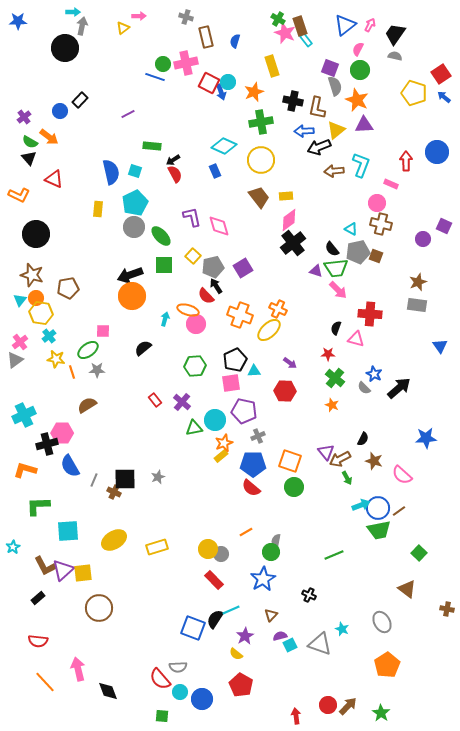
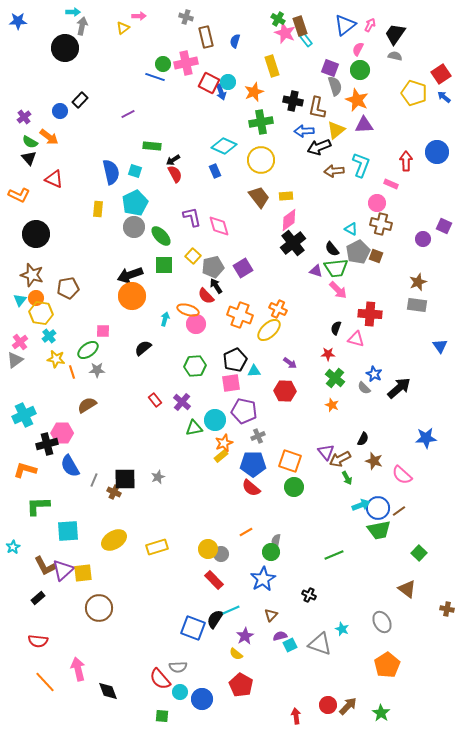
gray pentagon at (358, 252): rotated 15 degrees counterclockwise
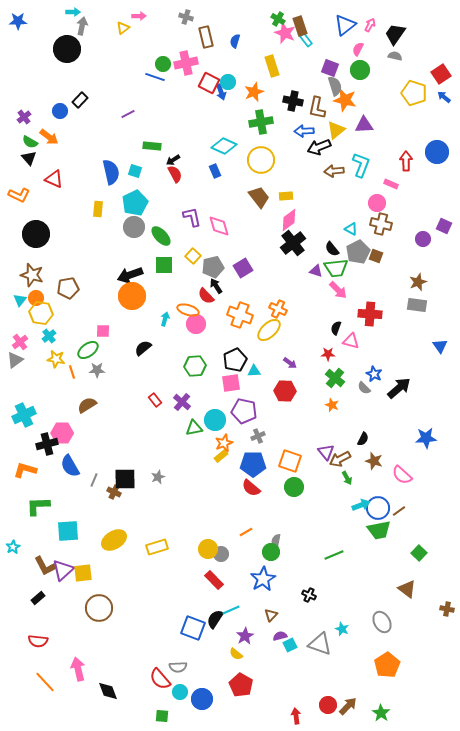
black circle at (65, 48): moved 2 px right, 1 px down
orange star at (357, 100): moved 12 px left; rotated 10 degrees counterclockwise
pink triangle at (356, 339): moved 5 px left, 2 px down
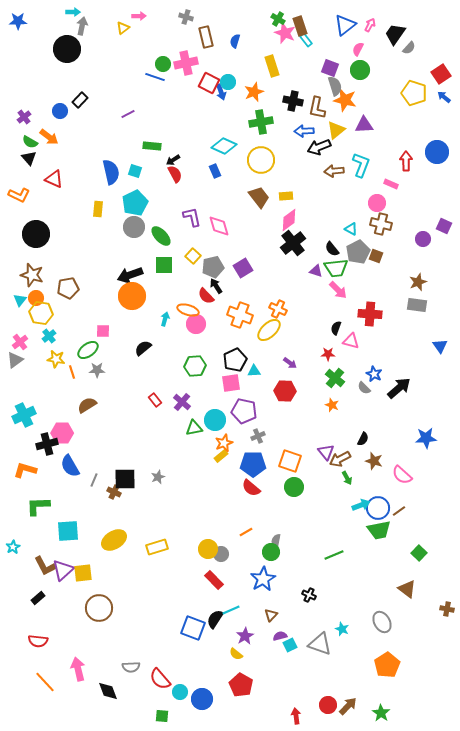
gray semicircle at (395, 56): moved 14 px right, 8 px up; rotated 120 degrees clockwise
gray semicircle at (178, 667): moved 47 px left
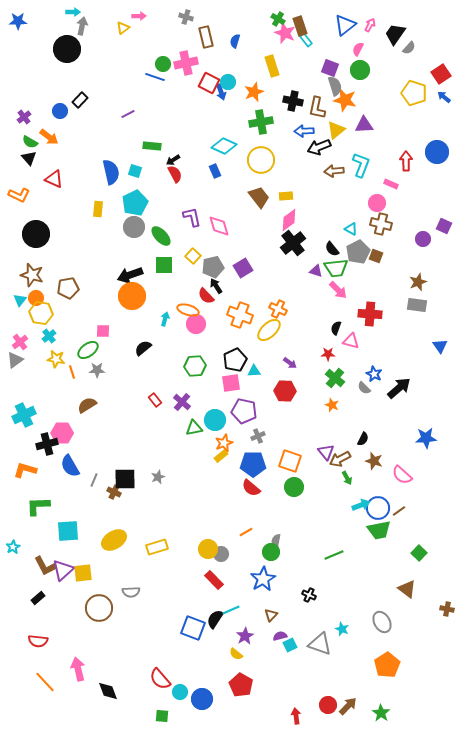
gray semicircle at (131, 667): moved 75 px up
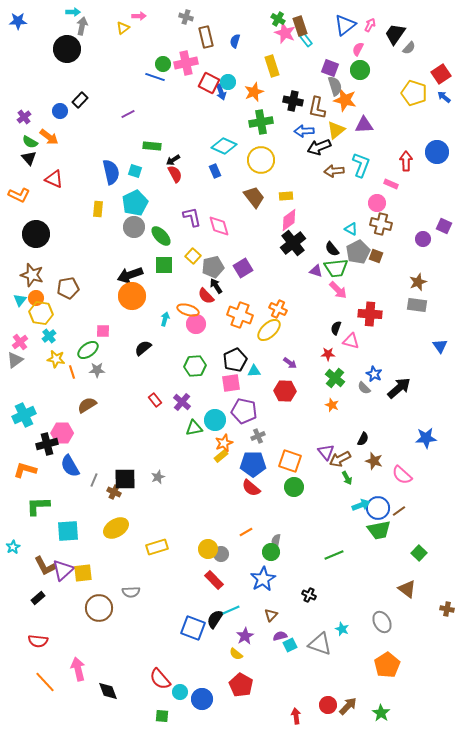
brown trapezoid at (259, 197): moved 5 px left
yellow ellipse at (114, 540): moved 2 px right, 12 px up
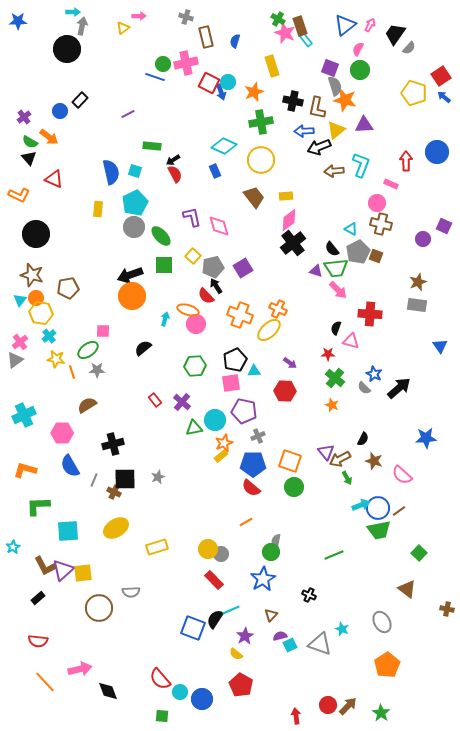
red square at (441, 74): moved 2 px down
black cross at (47, 444): moved 66 px right
orange line at (246, 532): moved 10 px up
pink arrow at (78, 669): moved 2 px right; rotated 90 degrees clockwise
